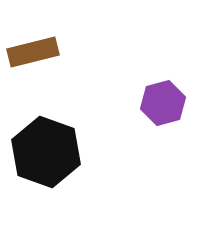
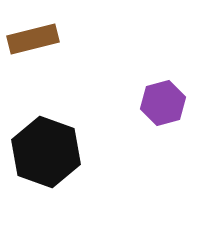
brown rectangle: moved 13 px up
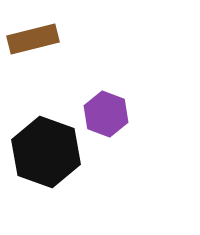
purple hexagon: moved 57 px left, 11 px down; rotated 24 degrees counterclockwise
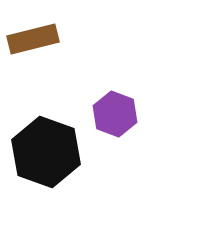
purple hexagon: moved 9 px right
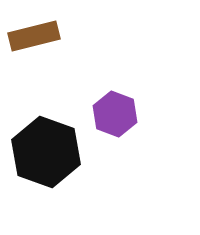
brown rectangle: moved 1 px right, 3 px up
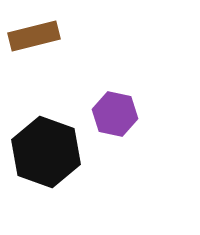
purple hexagon: rotated 9 degrees counterclockwise
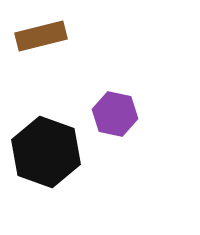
brown rectangle: moved 7 px right
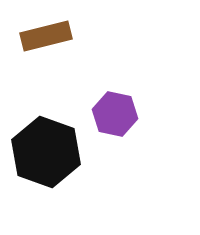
brown rectangle: moved 5 px right
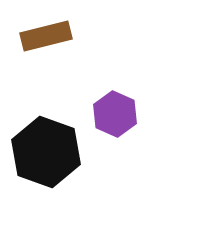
purple hexagon: rotated 12 degrees clockwise
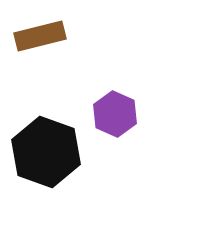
brown rectangle: moved 6 px left
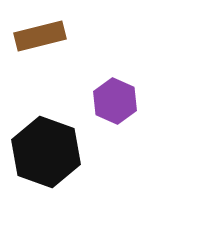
purple hexagon: moved 13 px up
